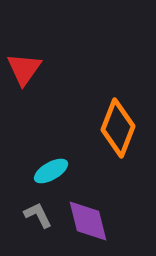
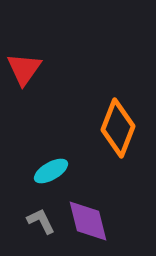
gray L-shape: moved 3 px right, 6 px down
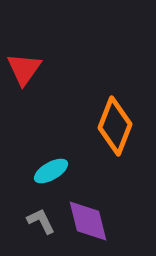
orange diamond: moved 3 px left, 2 px up
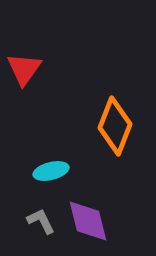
cyan ellipse: rotated 16 degrees clockwise
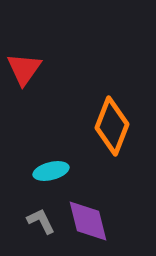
orange diamond: moved 3 px left
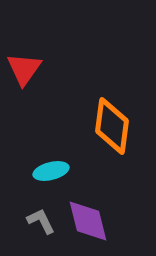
orange diamond: rotated 14 degrees counterclockwise
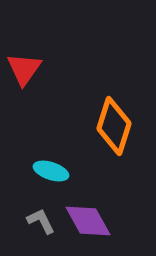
orange diamond: moved 2 px right; rotated 10 degrees clockwise
cyan ellipse: rotated 32 degrees clockwise
purple diamond: rotated 15 degrees counterclockwise
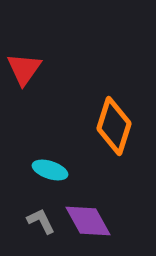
cyan ellipse: moved 1 px left, 1 px up
